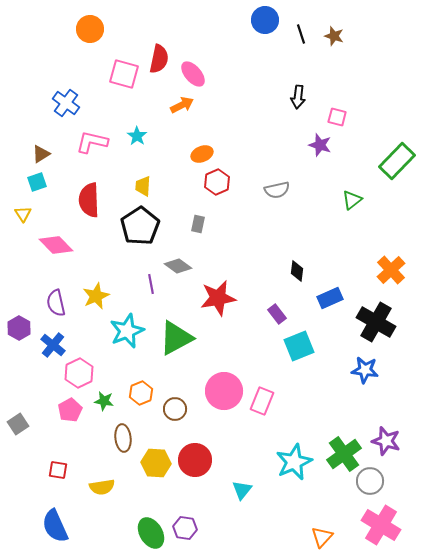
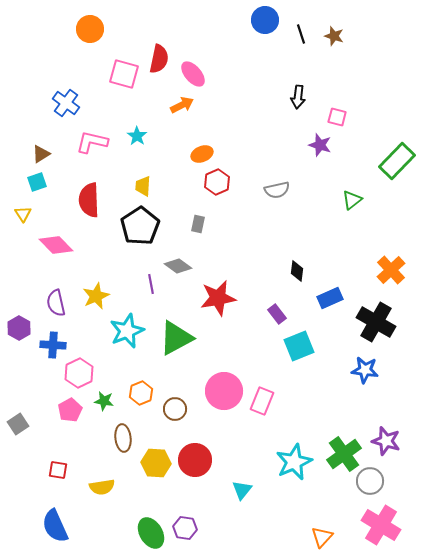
blue cross at (53, 345): rotated 35 degrees counterclockwise
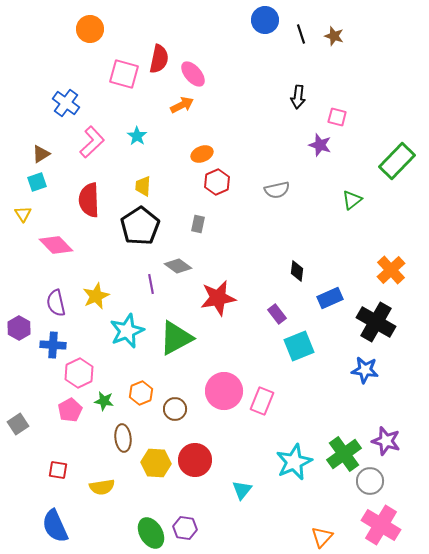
pink L-shape at (92, 142): rotated 124 degrees clockwise
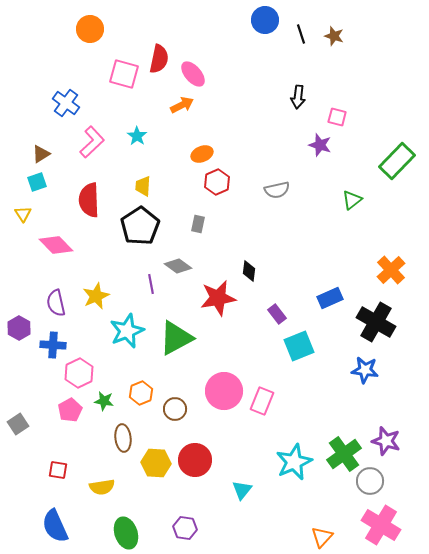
black diamond at (297, 271): moved 48 px left
green ellipse at (151, 533): moved 25 px left; rotated 12 degrees clockwise
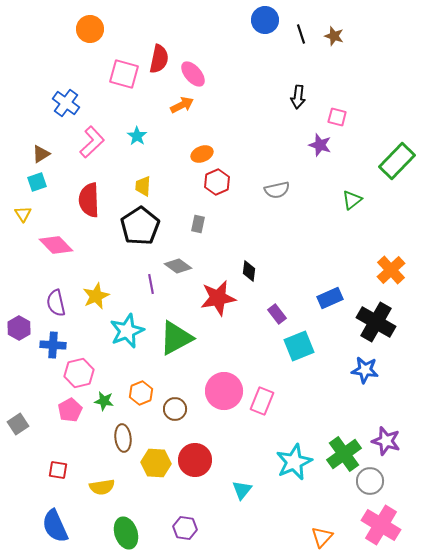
pink hexagon at (79, 373): rotated 12 degrees clockwise
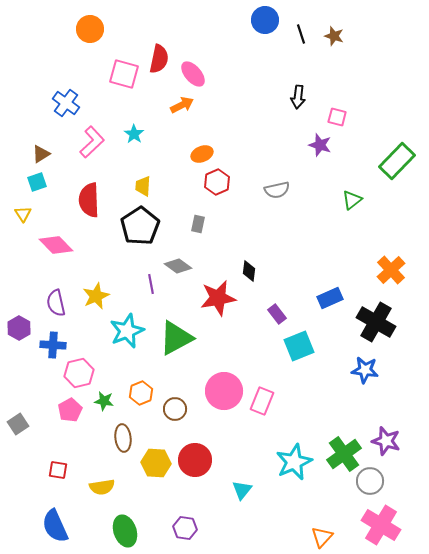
cyan star at (137, 136): moved 3 px left, 2 px up
green ellipse at (126, 533): moved 1 px left, 2 px up
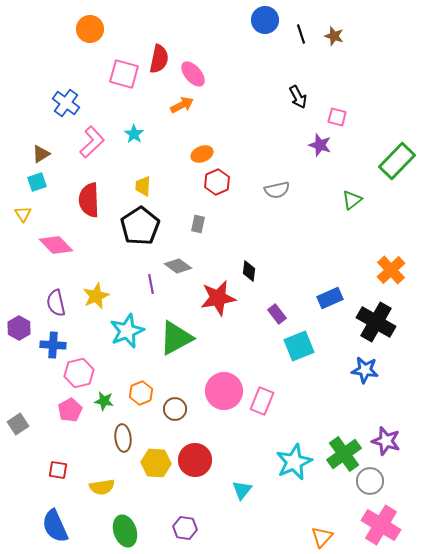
black arrow at (298, 97): rotated 35 degrees counterclockwise
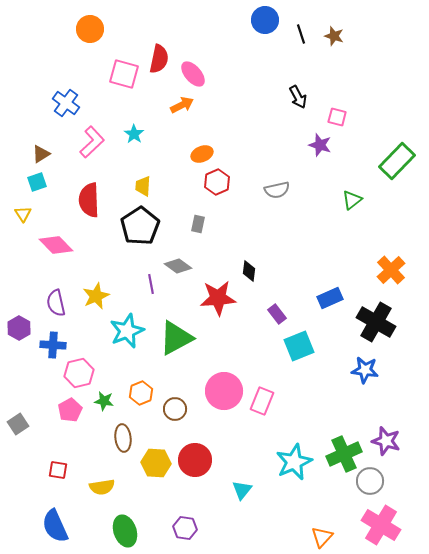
red star at (218, 298): rotated 6 degrees clockwise
green cross at (344, 454): rotated 12 degrees clockwise
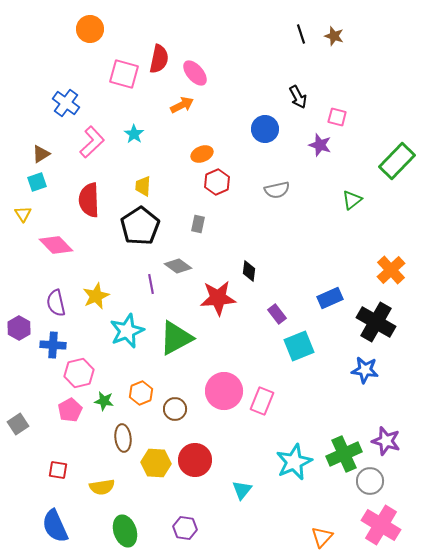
blue circle at (265, 20): moved 109 px down
pink ellipse at (193, 74): moved 2 px right, 1 px up
